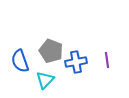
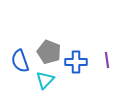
gray pentagon: moved 2 px left, 1 px down
blue cross: rotated 10 degrees clockwise
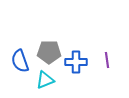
gray pentagon: rotated 20 degrees counterclockwise
cyan triangle: rotated 24 degrees clockwise
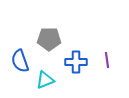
gray pentagon: moved 13 px up
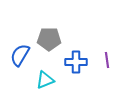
blue semicircle: moved 6 px up; rotated 50 degrees clockwise
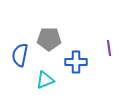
blue semicircle: rotated 20 degrees counterclockwise
purple line: moved 2 px right, 12 px up
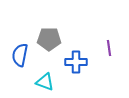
cyan triangle: moved 2 px down; rotated 42 degrees clockwise
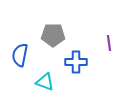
gray pentagon: moved 4 px right, 4 px up
purple line: moved 5 px up
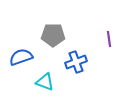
purple line: moved 4 px up
blue semicircle: moved 1 px right, 2 px down; rotated 60 degrees clockwise
blue cross: rotated 20 degrees counterclockwise
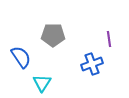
blue semicircle: rotated 75 degrees clockwise
blue cross: moved 16 px right, 2 px down
cyan triangle: moved 3 px left, 1 px down; rotated 42 degrees clockwise
